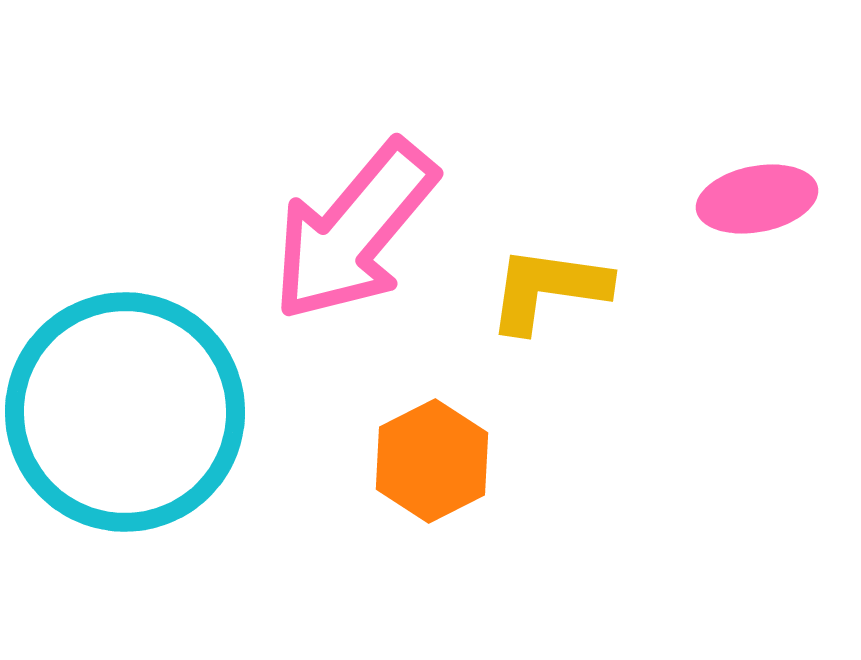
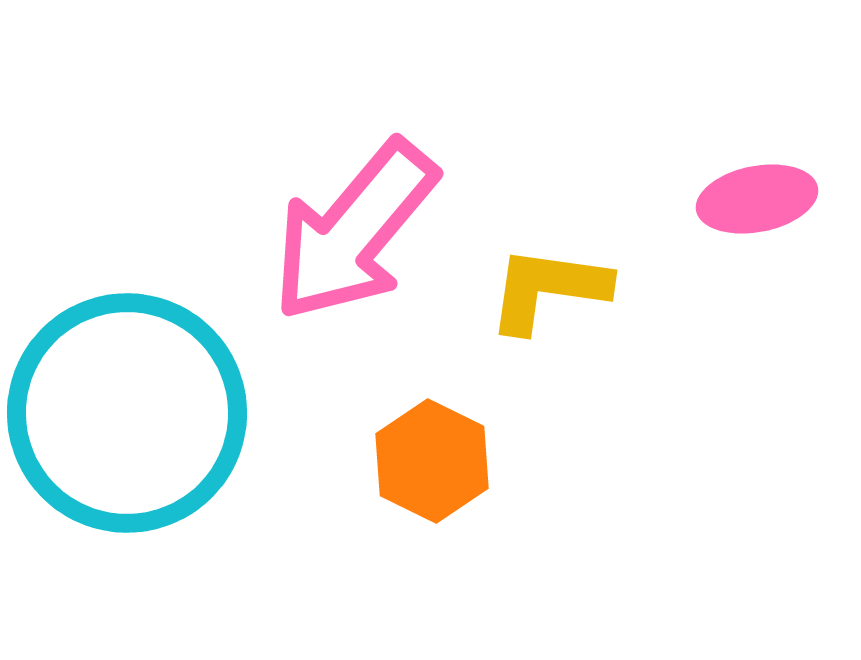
cyan circle: moved 2 px right, 1 px down
orange hexagon: rotated 7 degrees counterclockwise
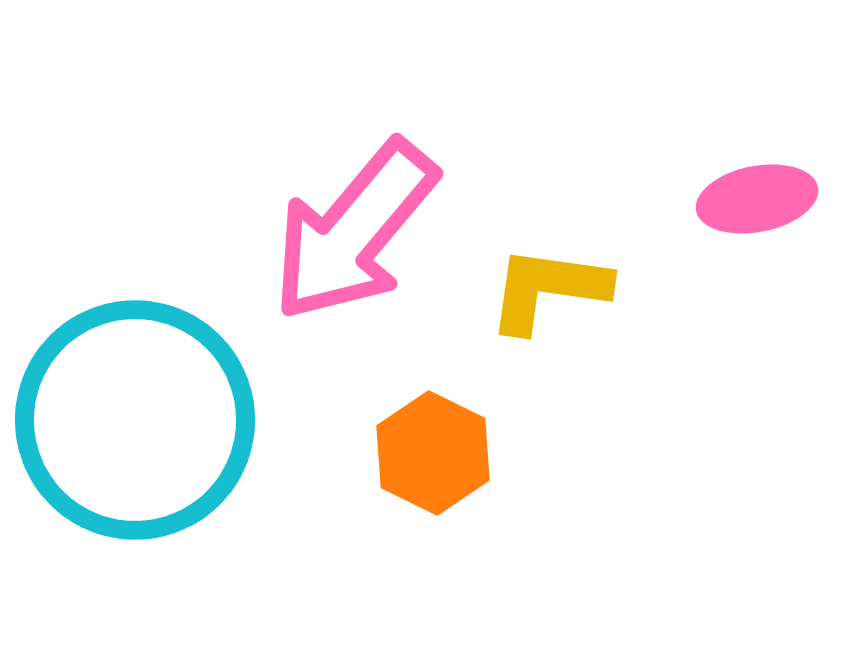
cyan circle: moved 8 px right, 7 px down
orange hexagon: moved 1 px right, 8 px up
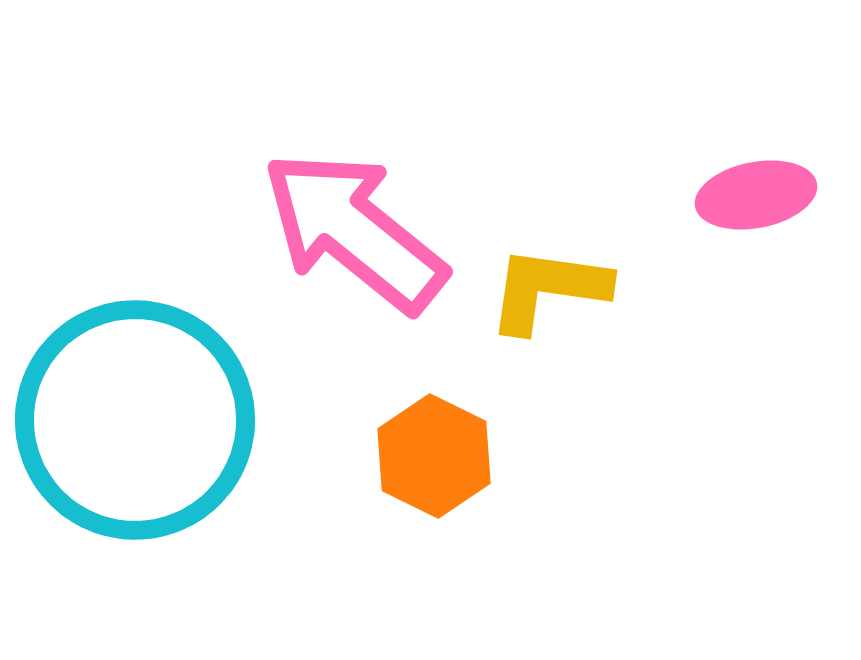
pink ellipse: moved 1 px left, 4 px up
pink arrow: rotated 89 degrees clockwise
orange hexagon: moved 1 px right, 3 px down
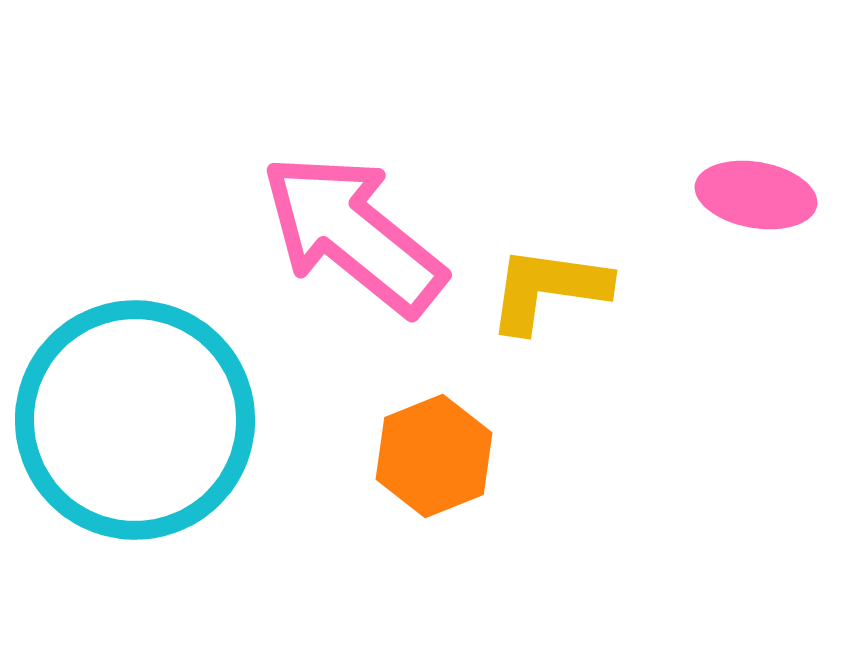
pink ellipse: rotated 21 degrees clockwise
pink arrow: moved 1 px left, 3 px down
orange hexagon: rotated 12 degrees clockwise
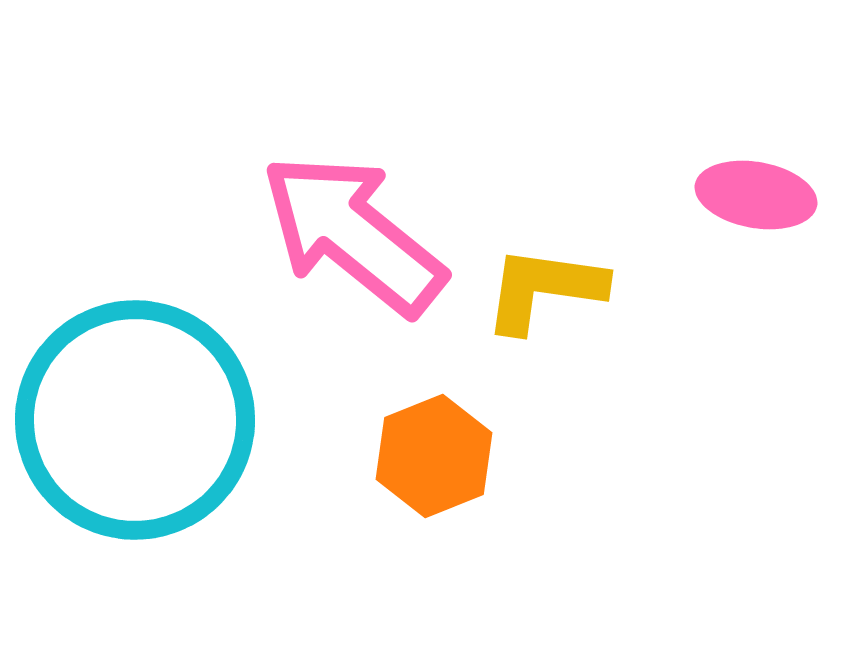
yellow L-shape: moved 4 px left
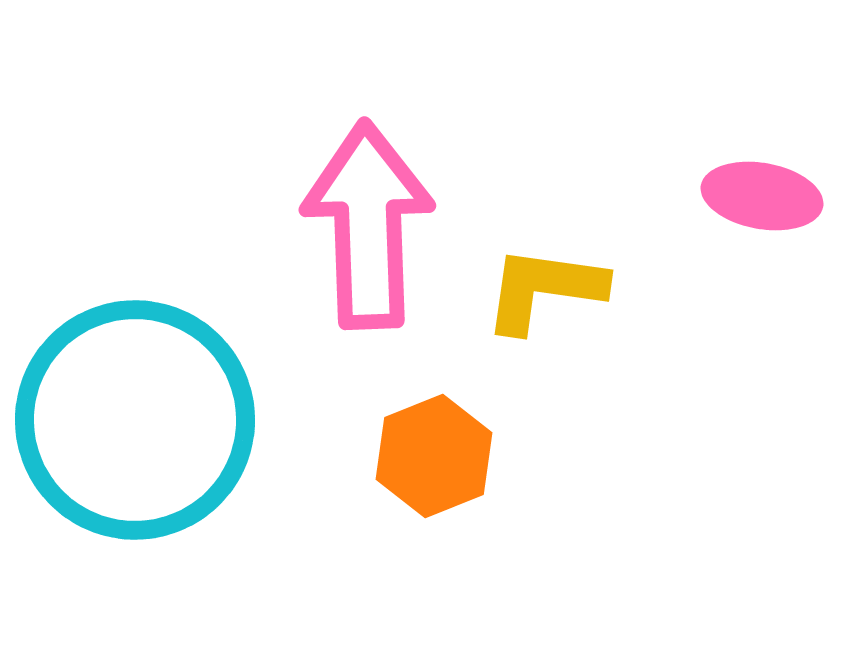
pink ellipse: moved 6 px right, 1 px down
pink arrow: moved 15 px right, 9 px up; rotated 49 degrees clockwise
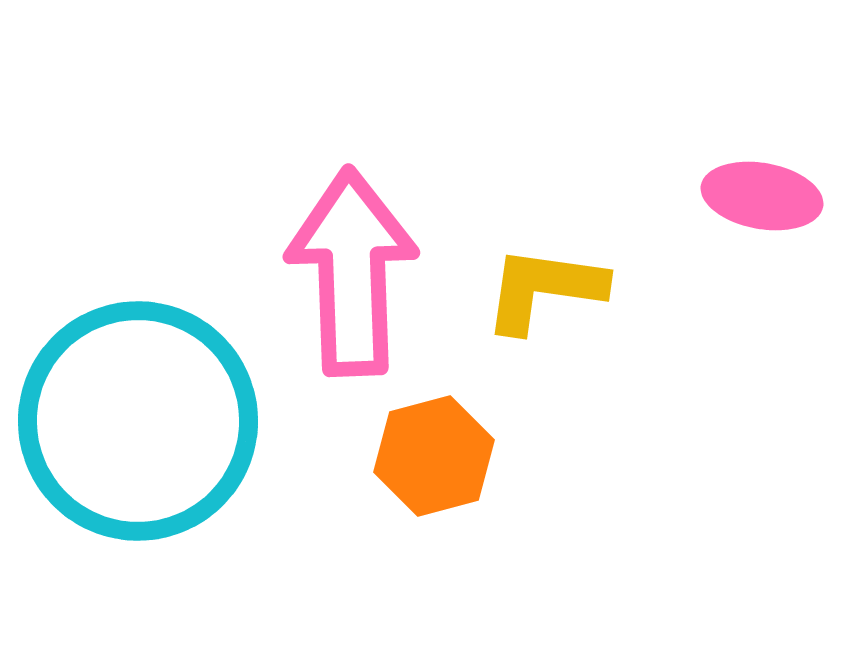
pink arrow: moved 16 px left, 47 px down
cyan circle: moved 3 px right, 1 px down
orange hexagon: rotated 7 degrees clockwise
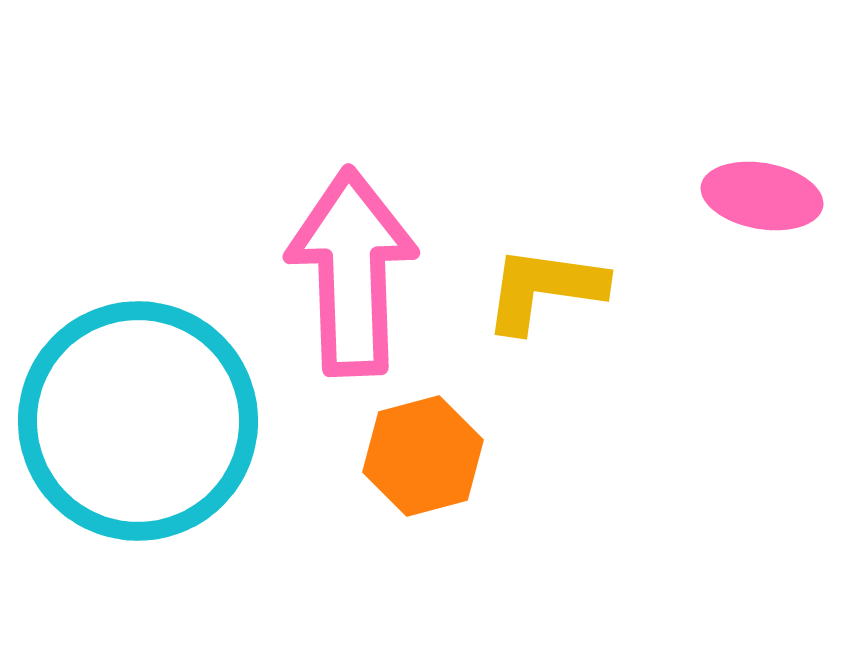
orange hexagon: moved 11 px left
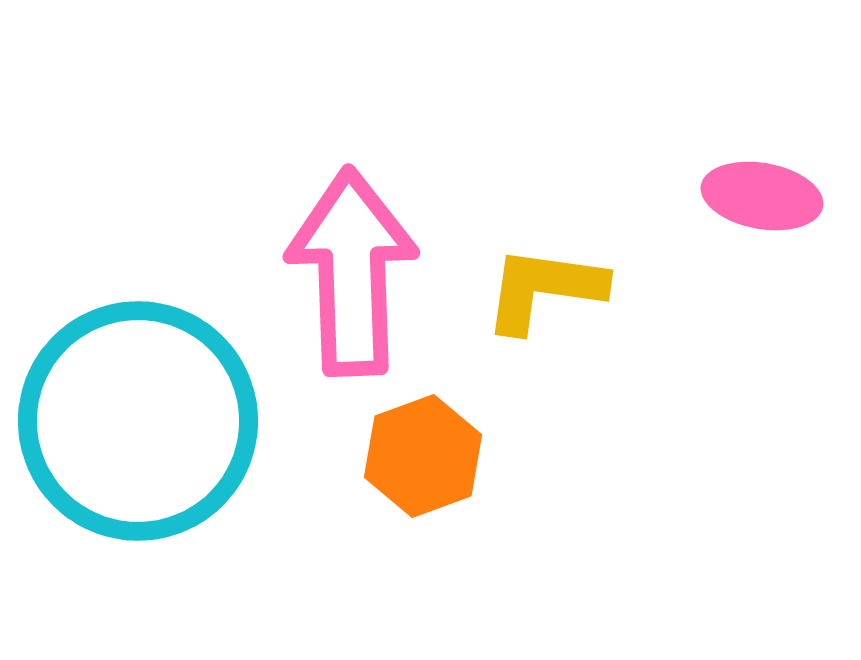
orange hexagon: rotated 5 degrees counterclockwise
